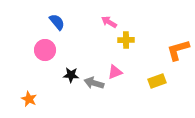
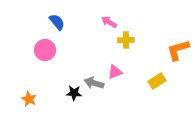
black star: moved 3 px right, 18 px down
yellow rectangle: rotated 12 degrees counterclockwise
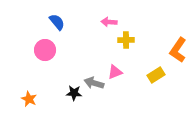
pink arrow: rotated 28 degrees counterclockwise
orange L-shape: rotated 40 degrees counterclockwise
yellow rectangle: moved 1 px left, 6 px up
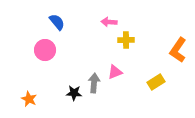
yellow rectangle: moved 7 px down
gray arrow: rotated 78 degrees clockwise
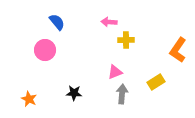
gray arrow: moved 28 px right, 11 px down
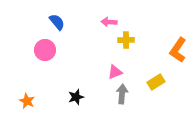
black star: moved 2 px right, 4 px down; rotated 21 degrees counterclockwise
orange star: moved 2 px left, 2 px down
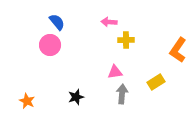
pink circle: moved 5 px right, 5 px up
pink triangle: rotated 14 degrees clockwise
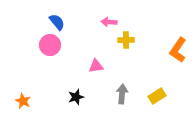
pink triangle: moved 19 px left, 6 px up
yellow rectangle: moved 1 px right, 14 px down
orange star: moved 4 px left
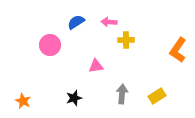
blue semicircle: moved 19 px right; rotated 84 degrees counterclockwise
black star: moved 2 px left, 1 px down
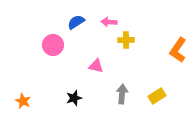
pink circle: moved 3 px right
pink triangle: rotated 21 degrees clockwise
